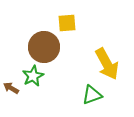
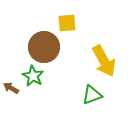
yellow arrow: moved 3 px left, 3 px up
green star: rotated 15 degrees counterclockwise
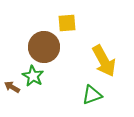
brown arrow: moved 1 px right, 1 px up
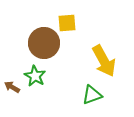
brown circle: moved 4 px up
green star: moved 2 px right
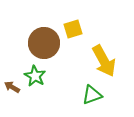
yellow square: moved 6 px right, 6 px down; rotated 12 degrees counterclockwise
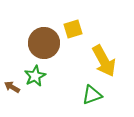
green star: rotated 15 degrees clockwise
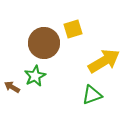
yellow arrow: rotated 92 degrees counterclockwise
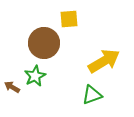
yellow square: moved 4 px left, 10 px up; rotated 12 degrees clockwise
